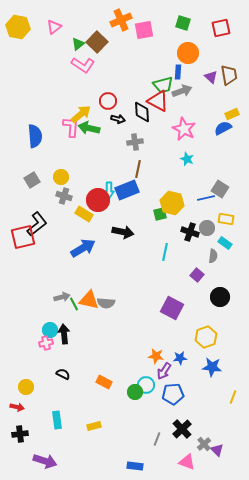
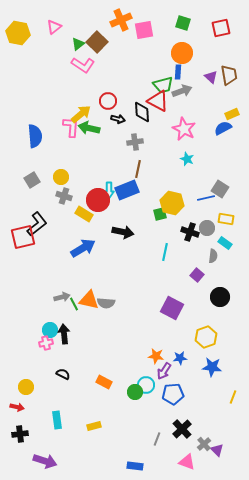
yellow hexagon at (18, 27): moved 6 px down
orange circle at (188, 53): moved 6 px left
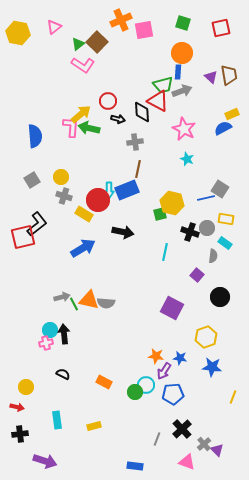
blue star at (180, 358): rotated 16 degrees clockwise
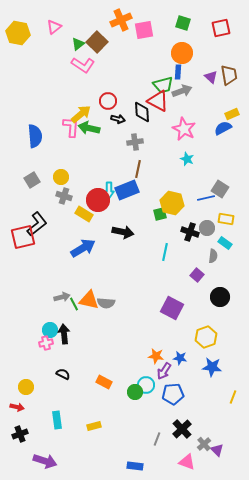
black cross at (20, 434): rotated 14 degrees counterclockwise
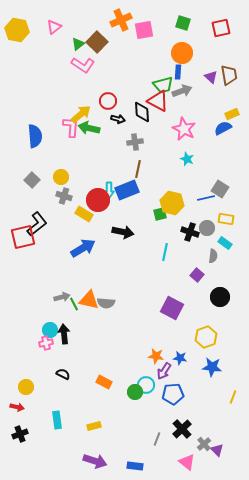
yellow hexagon at (18, 33): moved 1 px left, 3 px up
gray square at (32, 180): rotated 14 degrees counterclockwise
purple arrow at (45, 461): moved 50 px right
pink triangle at (187, 462): rotated 18 degrees clockwise
